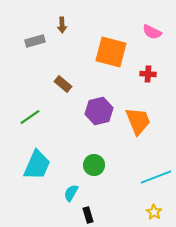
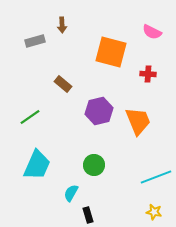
yellow star: rotated 21 degrees counterclockwise
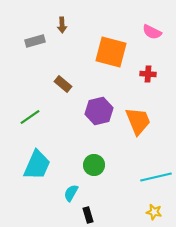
cyan line: rotated 8 degrees clockwise
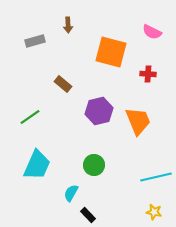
brown arrow: moved 6 px right
black rectangle: rotated 28 degrees counterclockwise
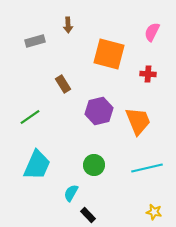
pink semicircle: rotated 90 degrees clockwise
orange square: moved 2 px left, 2 px down
brown rectangle: rotated 18 degrees clockwise
cyan line: moved 9 px left, 9 px up
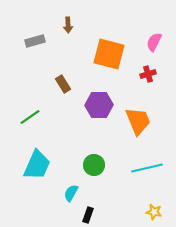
pink semicircle: moved 2 px right, 10 px down
red cross: rotated 21 degrees counterclockwise
purple hexagon: moved 6 px up; rotated 12 degrees clockwise
black rectangle: rotated 63 degrees clockwise
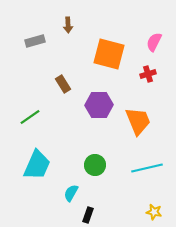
green circle: moved 1 px right
